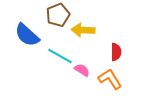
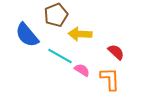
brown pentagon: moved 2 px left
yellow arrow: moved 3 px left, 4 px down
blue semicircle: rotated 8 degrees clockwise
red semicircle: rotated 48 degrees counterclockwise
orange L-shape: rotated 30 degrees clockwise
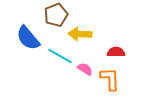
blue semicircle: moved 1 px right, 3 px down
red semicircle: rotated 42 degrees counterclockwise
pink semicircle: moved 3 px right, 1 px up
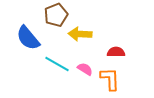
cyan line: moved 3 px left, 8 px down
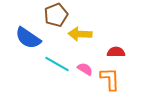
blue semicircle: rotated 16 degrees counterclockwise
